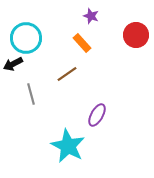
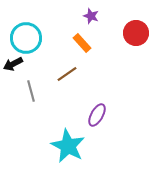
red circle: moved 2 px up
gray line: moved 3 px up
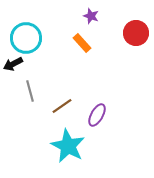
brown line: moved 5 px left, 32 px down
gray line: moved 1 px left
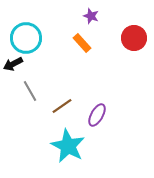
red circle: moved 2 px left, 5 px down
gray line: rotated 15 degrees counterclockwise
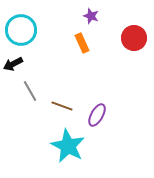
cyan circle: moved 5 px left, 8 px up
orange rectangle: rotated 18 degrees clockwise
brown line: rotated 55 degrees clockwise
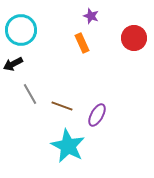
gray line: moved 3 px down
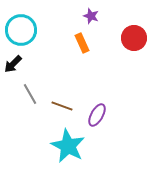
black arrow: rotated 18 degrees counterclockwise
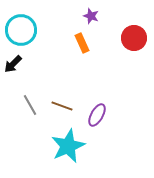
gray line: moved 11 px down
cyan star: rotated 20 degrees clockwise
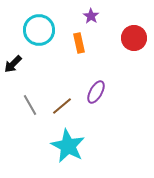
purple star: rotated 14 degrees clockwise
cyan circle: moved 18 px right
orange rectangle: moved 3 px left; rotated 12 degrees clockwise
brown line: rotated 60 degrees counterclockwise
purple ellipse: moved 1 px left, 23 px up
cyan star: rotated 20 degrees counterclockwise
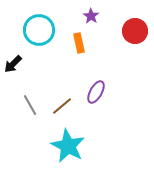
red circle: moved 1 px right, 7 px up
